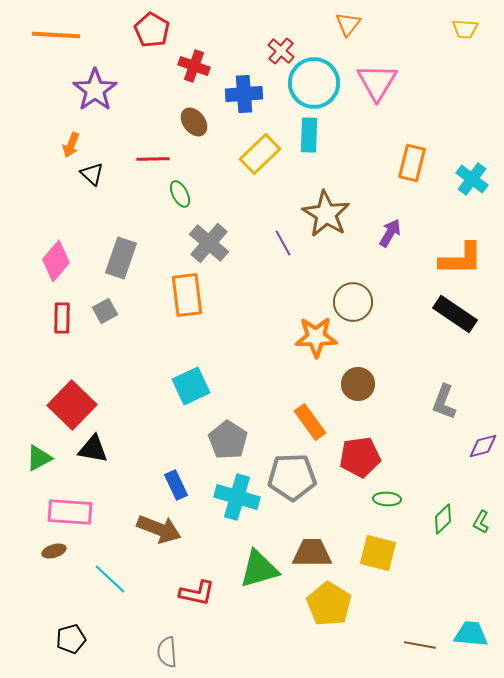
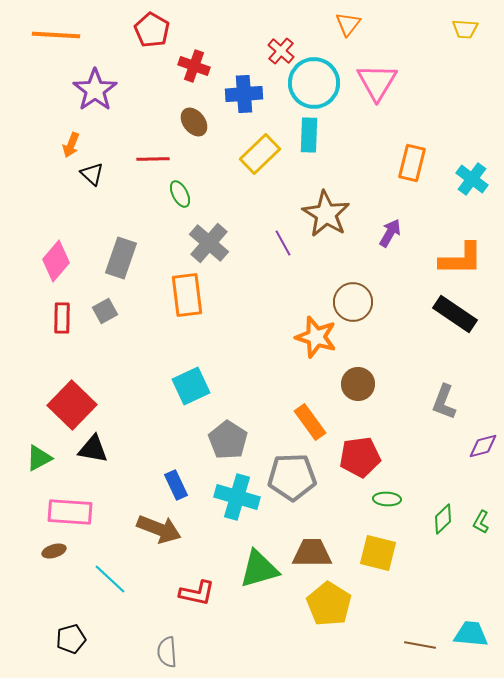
orange star at (316, 337): rotated 18 degrees clockwise
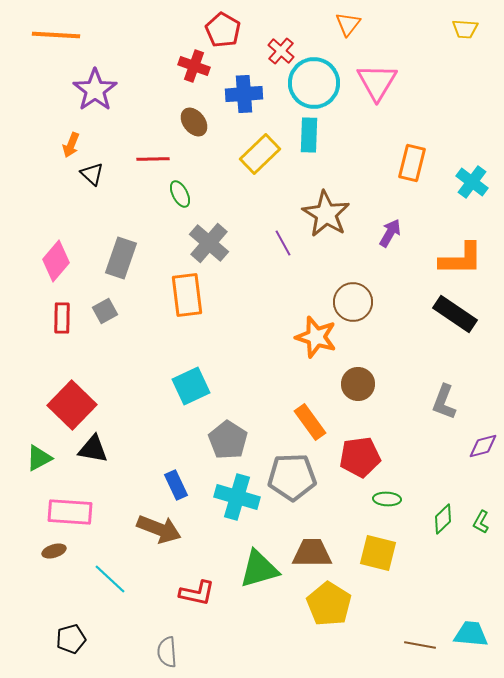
red pentagon at (152, 30): moved 71 px right
cyan cross at (472, 179): moved 3 px down
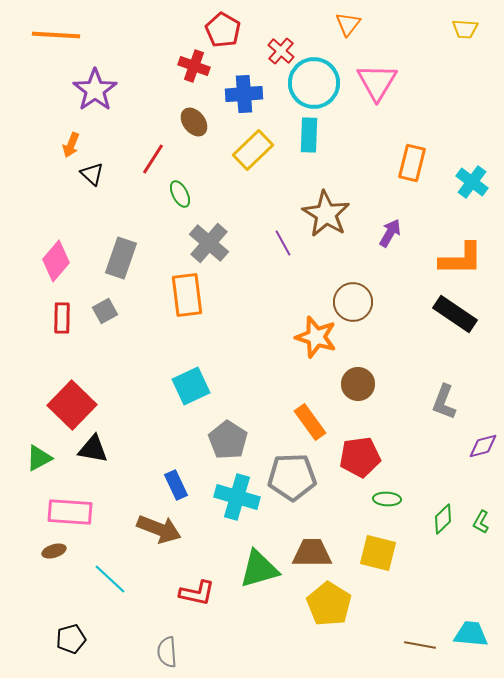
yellow rectangle at (260, 154): moved 7 px left, 4 px up
red line at (153, 159): rotated 56 degrees counterclockwise
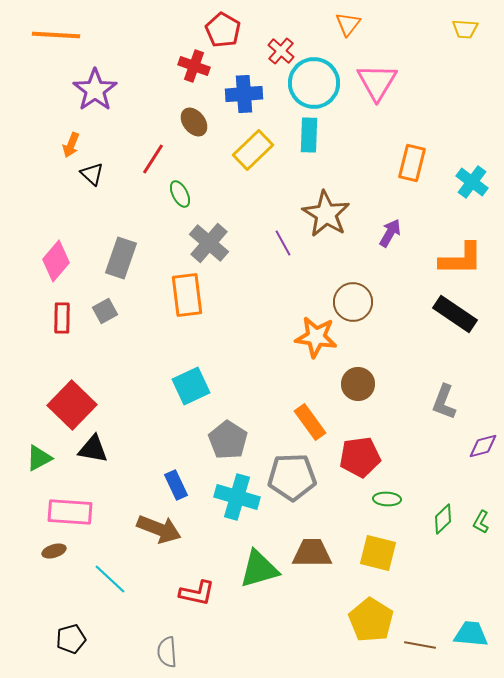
orange star at (316, 337): rotated 9 degrees counterclockwise
yellow pentagon at (329, 604): moved 42 px right, 16 px down
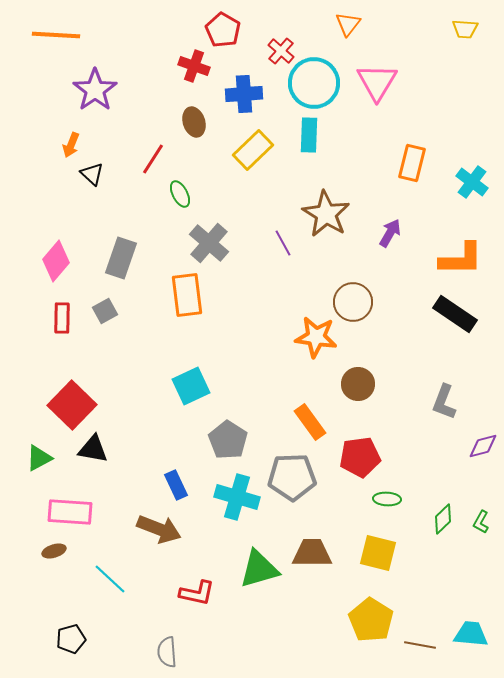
brown ellipse at (194, 122): rotated 20 degrees clockwise
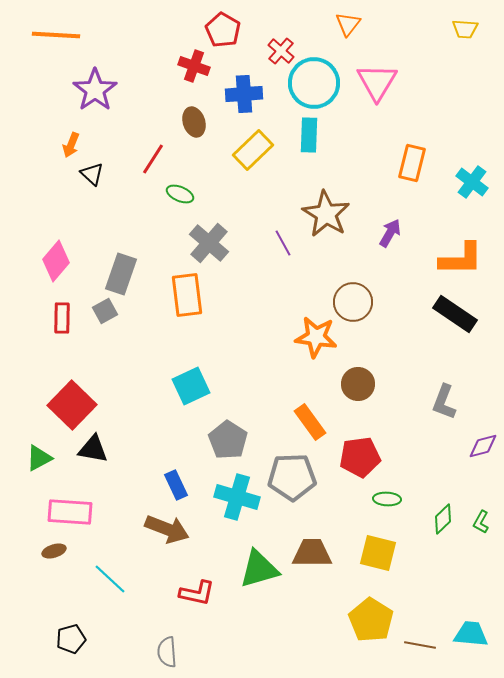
green ellipse at (180, 194): rotated 40 degrees counterclockwise
gray rectangle at (121, 258): moved 16 px down
brown arrow at (159, 529): moved 8 px right
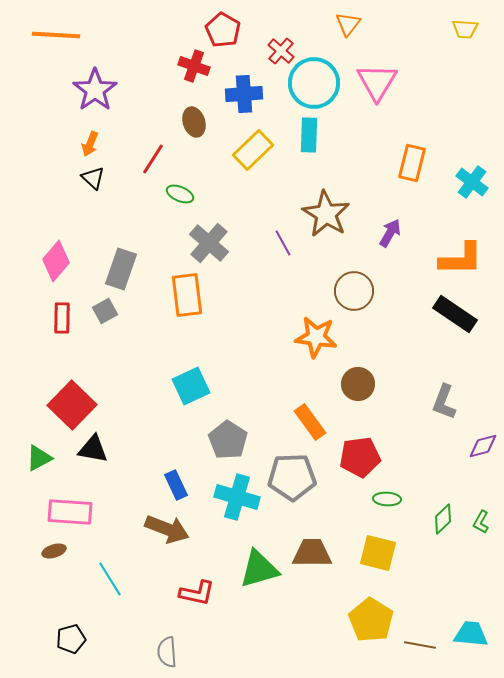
orange arrow at (71, 145): moved 19 px right, 1 px up
black triangle at (92, 174): moved 1 px right, 4 px down
gray rectangle at (121, 274): moved 5 px up
brown circle at (353, 302): moved 1 px right, 11 px up
cyan line at (110, 579): rotated 15 degrees clockwise
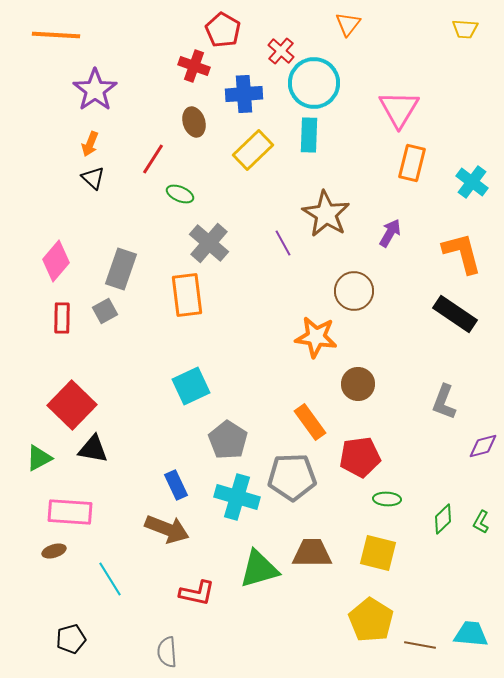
pink triangle at (377, 82): moved 22 px right, 27 px down
orange L-shape at (461, 259): moved 1 px right, 6 px up; rotated 105 degrees counterclockwise
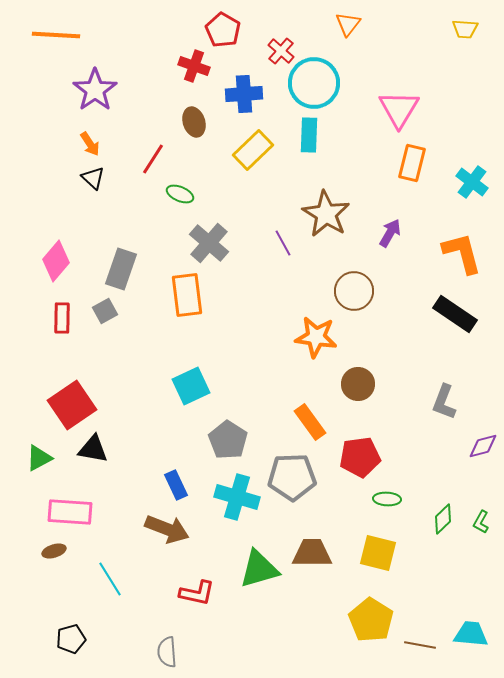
orange arrow at (90, 144): rotated 55 degrees counterclockwise
red square at (72, 405): rotated 12 degrees clockwise
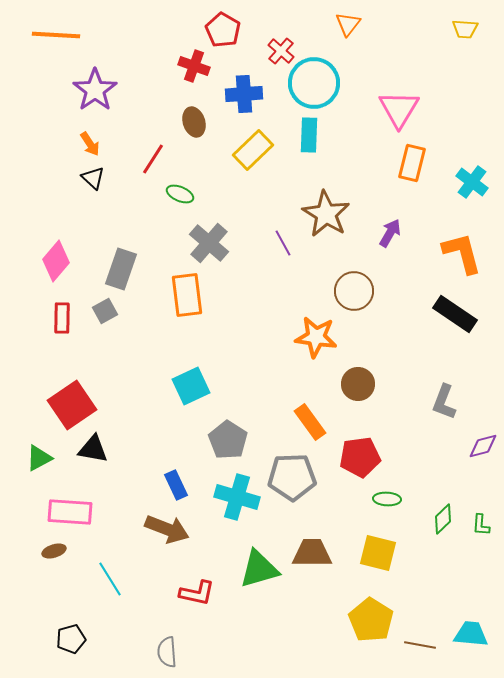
green L-shape at (481, 522): moved 3 px down; rotated 25 degrees counterclockwise
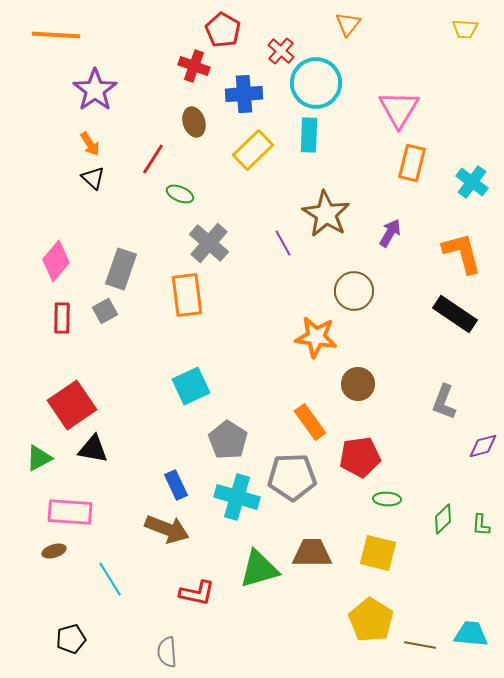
cyan circle at (314, 83): moved 2 px right
